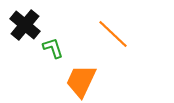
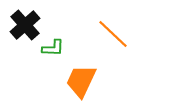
black cross: rotated 8 degrees clockwise
green L-shape: rotated 110 degrees clockwise
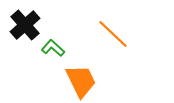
green L-shape: rotated 140 degrees counterclockwise
orange trapezoid: rotated 129 degrees clockwise
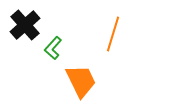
orange line: rotated 64 degrees clockwise
green L-shape: rotated 90 degrees counterclockwise
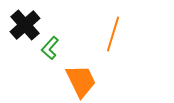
green L-shape: moved 3 px left
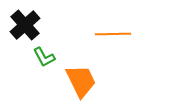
orange line: rotated 72 degrees clockwise
green L-shape: moved 6 px left, 9 px down; rotated 70 degrees counterclockwise
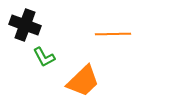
black cross: rotated 28 degrees counterclockwise
orange trapezoid: moved 2 px right; rotated 72 degrees clockwise
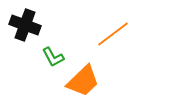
orange line: rotated 36 degrees counterclockwise
green L-shape: moved 9 px right
